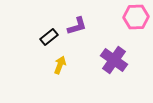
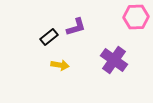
purple L-shape: moved 1 px left, 1 px down
yellow arrow: rotated 78 degrees clockwise
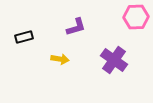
black rectangle: moved 25 px left; rotated 24 degrees clockwise
yellow arrow: moved 6 px up
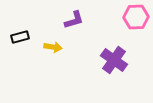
purple L-shape: moved 2 px left, 7 px up
black rectangle: moved 4 px left
yellow arrow: moved 7 px left, 12 px up
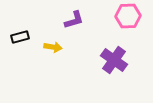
pink hexagon: moved 8 px left, 1 px up
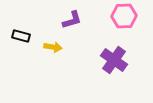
pink hexagon: moved 4 px left
purple L-shape: moved 2 px left
black rectangle: moved 1 px right, 1 px up; rotated 30 degrees clockwise
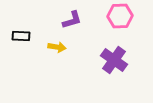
pink hexagon: moved 4 px left
black rectangle: rotated 12 degrees counterclockwise
yellow arrow: moved 4 px right
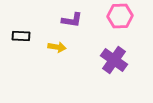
purple L-shape: rotated 25 degrees clockwise
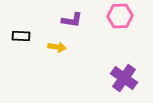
purple cross: moved 10 px right, 18 px down
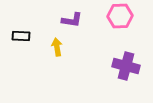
yellow arrow: rotated 108 degrees counterclockwise
purple cross: moved 2 px right, 12 px up; rotated 20 degrees counterclockwise
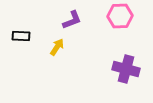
purple L-shape: rotated 30 degrees counterclockwise
yellow arrow: rotated 42 degrees clockwise
purple cross: moved 3 px down
